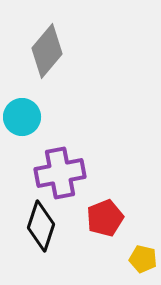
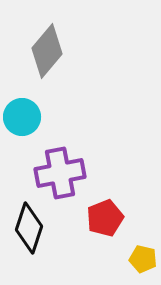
black diamond: moved 12 px left, 2 px down
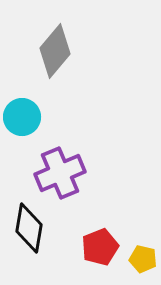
gray diamond: moved 8 px right
purple cross: rotated 12 degrees counterclockwise
red pentagon: moved 5 px left, 29 px down
black diamond: rotated 9 degrees counterclockwise
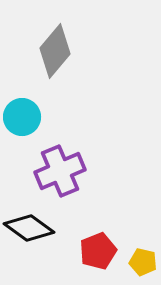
purple cross: moved 2 px up
black diamond: rotated 63 degrees counterclockwise
red pentagon: moved 2 px left, 4 px down
yellow pentagon: moved 3 px down
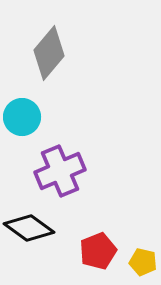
gray diamond: moved 6 px left, 2 px down
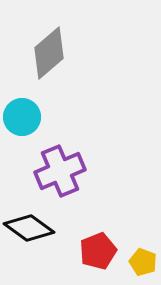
gray diamond: rotated 10 degrees clockwise
yellow pentagon: rotated 8 degrees clockwise
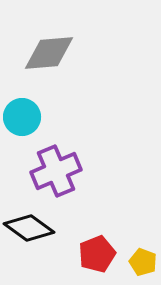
gray diamond: rotated 36 degrees clockwise
purple cross: moved 4 px left
red pentagon: moved 1 px left, 3 px down
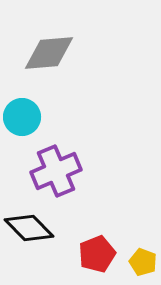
black diamond: rotated 9 degrees clockwise
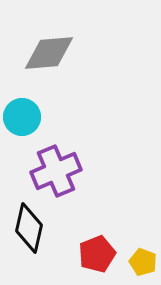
black diamond: rotated 57 degrees clockwise
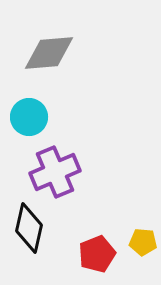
cyan circle: moved 7 px right
purple cross: moved 1 px left, 1 px down
yellow pentagon: moved 20 px up; rotated 16 degrees counterclockwise
